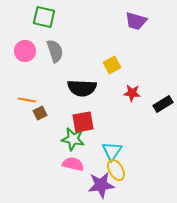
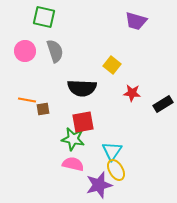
yellow square: rotated 24 degrees counterclockwise
brown square: moved 3 px right, 4 px up; rotated 16 degrees clockwise
purple star: moved 2 px left; rotated 8 degrees counterclockwise
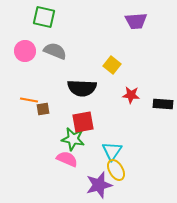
purple trapezoid: rotated 20 degrees counterclockwise
gray semicircle: rotated 50 degrees counterclockwise
red star: moved 1 px left, 2 px down
orange line: moved 2 px right
black rectangle: rotated 36 degrees clockwise
pink semicircle: moved 6 px left, 5 px up; rotated 10 degrees clockwise
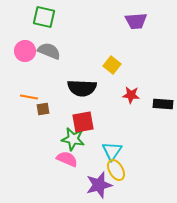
gray semicircle: moved 6 px left
orange line: moved 3 px up
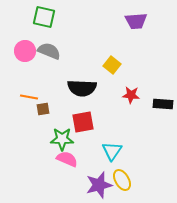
green star: moved 11 px left; rotated 10 degrees counterclockwise
yellow ellipse: moved 6 px right, 10 px down
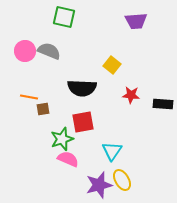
green square: moved 20 px right
green star: rotated 20 degrees counterclockwise
pink semicircle: moved 1 px right
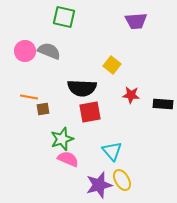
red square: moved 7 px right, 10 px up
cyan triangle: rotated 15 degrees counterclockwise
